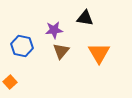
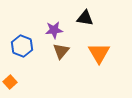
blue hexagon: rotated 10 degrees clockwise
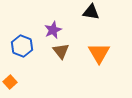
black triangle: moved 6 px right, 6 px up
purple star: moved 1 px left; rotated 18 degrees counterclockwise
brown triangle: rotated 18 degrees counterclockwise
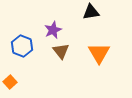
black triangle: rotated 18 degrees counterclockwise
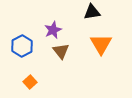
black triangle: moved 1 px right
blue hexagon: rotated 10 degrees clockwise
orange triangle: moved 2 px right, 9 px up
orange square: moved 20 px right
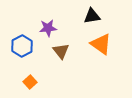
black triangle: moved 4 px down
purple star: moved 5 px left, 2 px up; rotated 18 degrees clockwise
orange triangle: rotated 25 degrees counterclockwise
